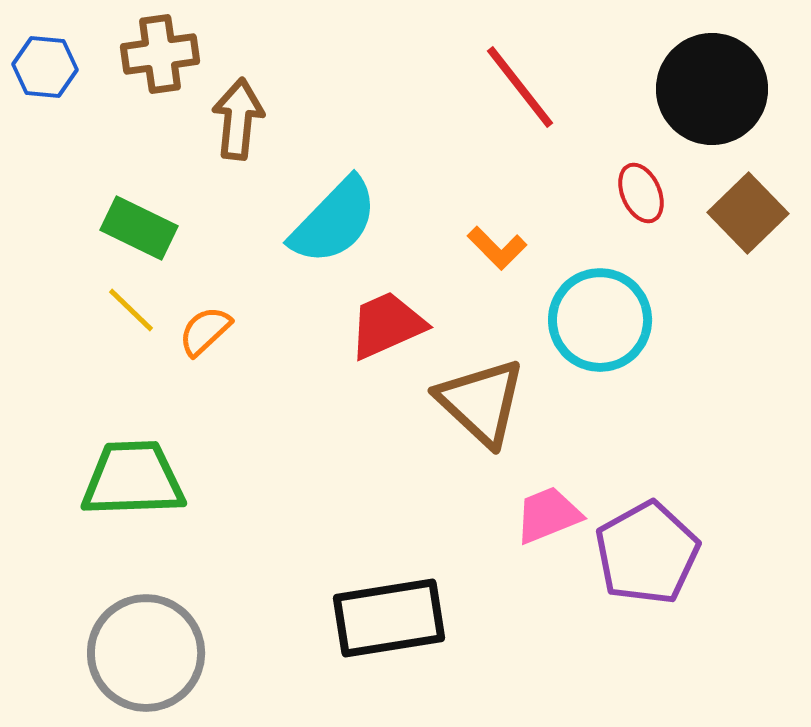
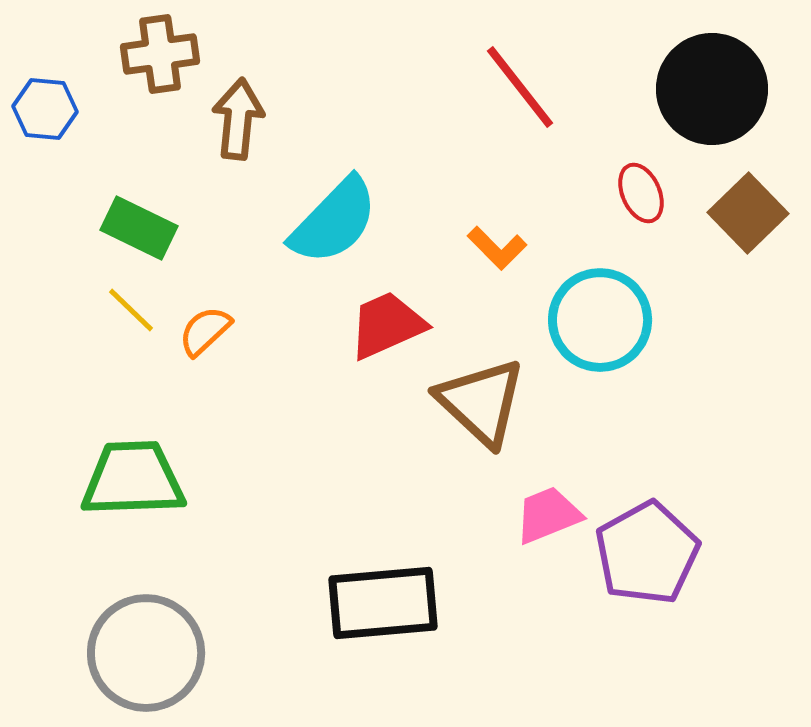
blue hexagon: moved 42 px down
black rectangle: moved 6 px left, 15 px up; rotated 4 degrees clockwise
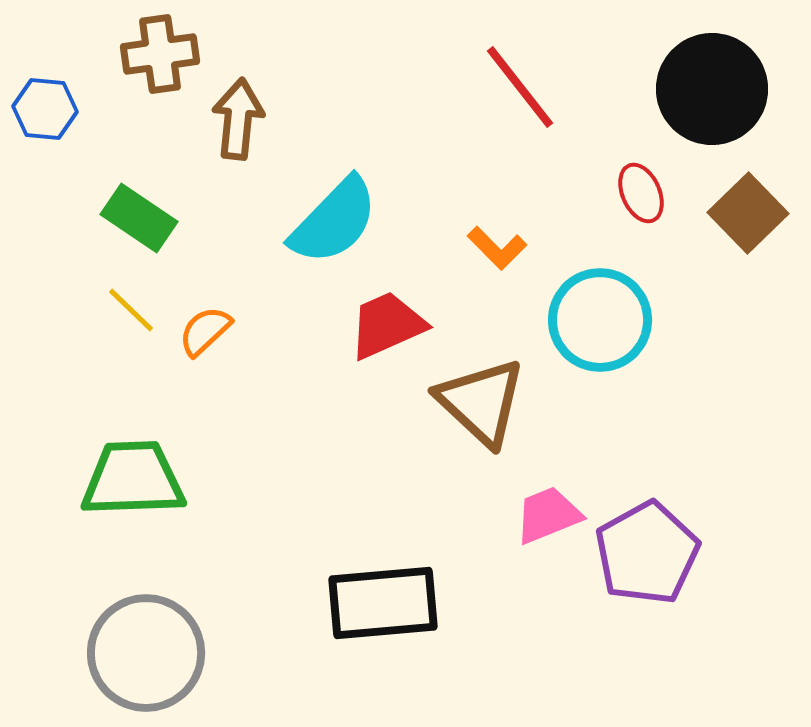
green rectangle: moved 10 px up; rotated 8 degrees clockwise
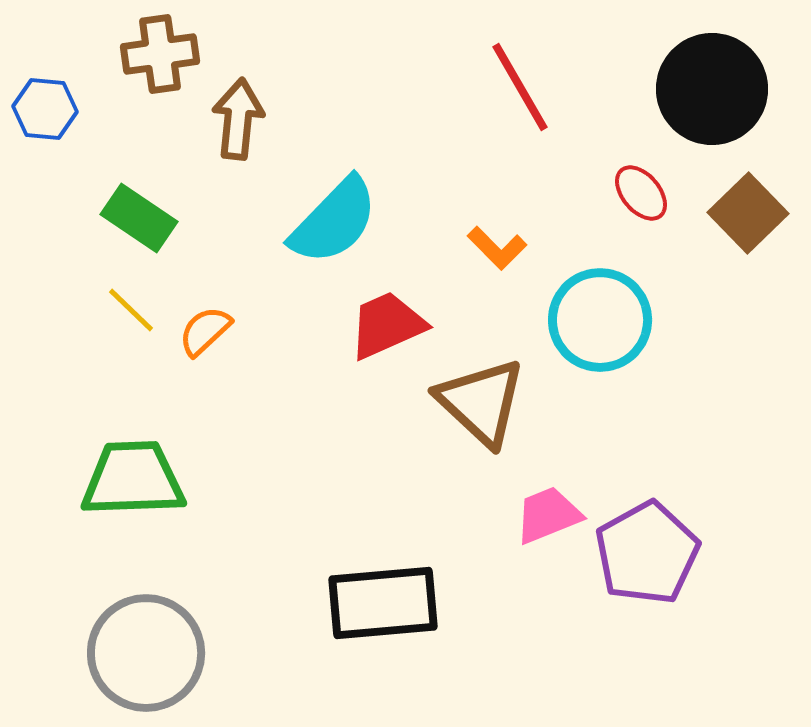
red line: rotated 8 degrees clockwise
red ellipse: rotated 16 degrees counterclockwise
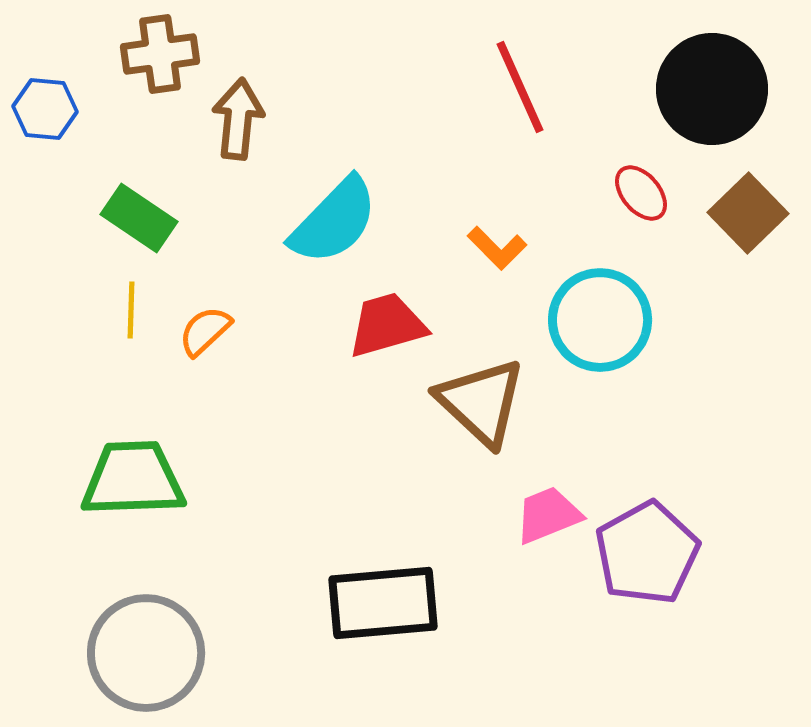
red line: rotated 6 degrees clockwise
yellow line: rotated 48 degrees clockwise
red trapezoid: rotated 8 degrees clockwise
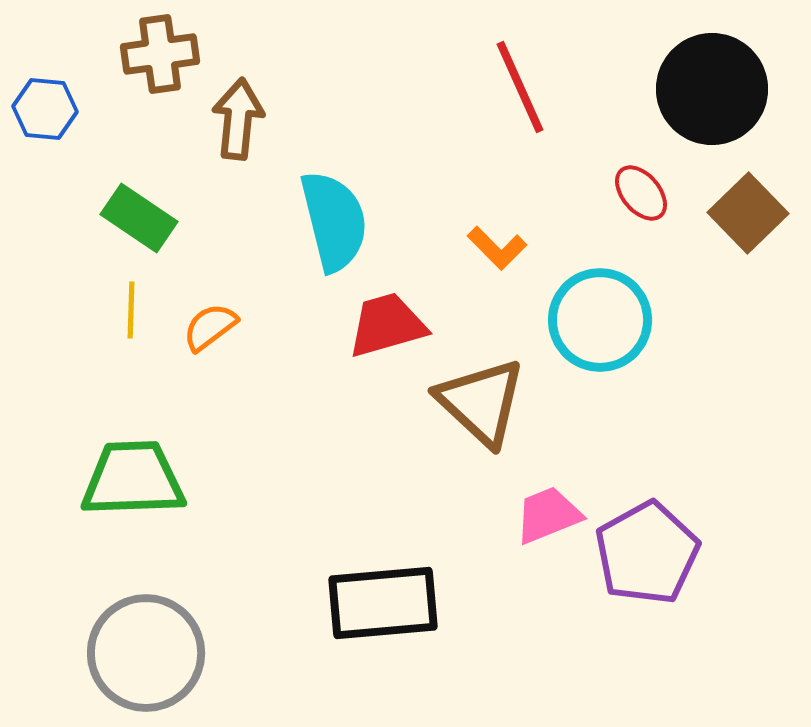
cyan semicircle: rotated 58 degrees counterclockwise
orange semicircle: moved 5 px right, 4 px up; rotated 6 degrees clockwise
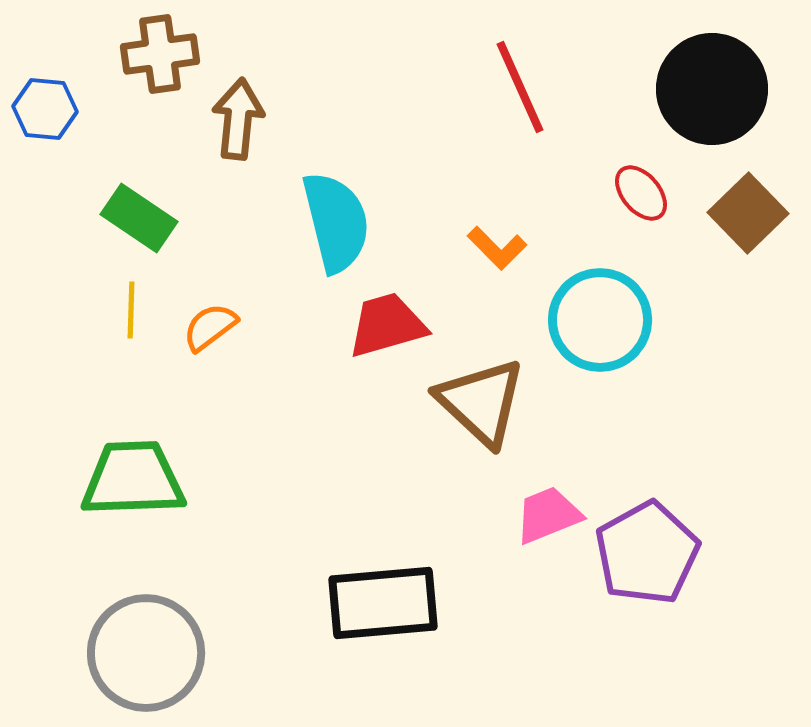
cyan semicircle: moved 2 px right, 1 px down
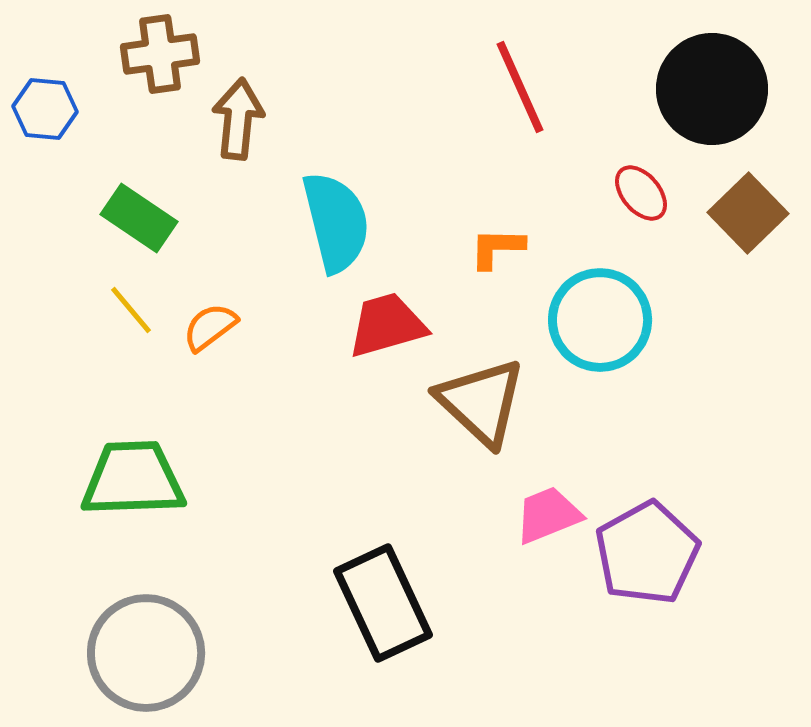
orange L-shape: rotated 136 degrees clockwise
yellow line: rotated 42 degrees counterclockwise
black rectangle: rotated 70 degrees clockwise
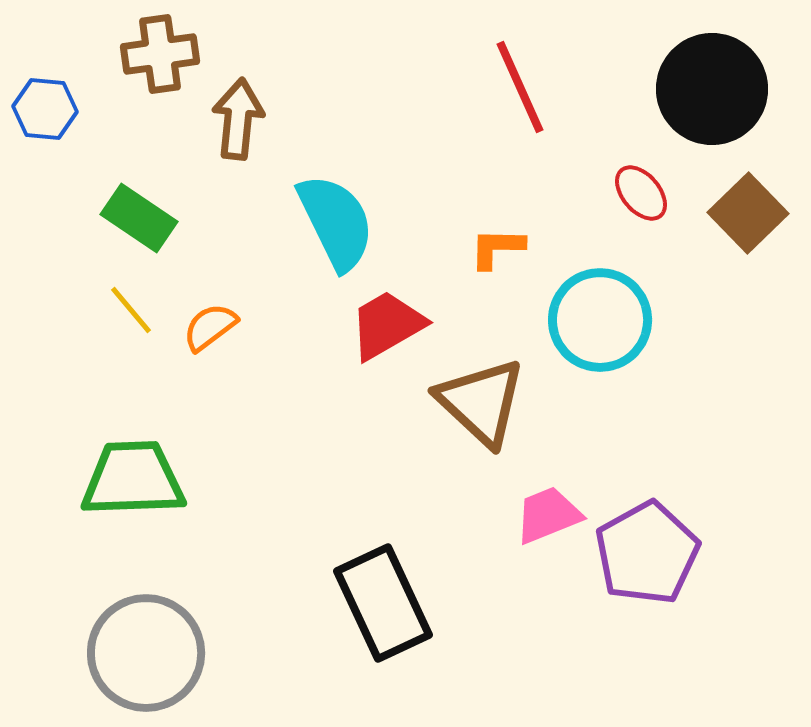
cyan semicircle: rotated 12 degrees counterclockwise
red trapezoid: rotated 14 degrees counterclockwise
